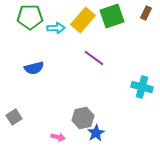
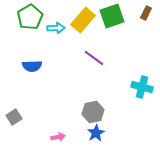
green pentagon: rotated 30 degrees counterclockwise
blue semicircle: moved 2 px left, 2 px up; rotated 12 degrees clockwise
gray hexagon: moved 10 px right, 6 px up
pink arrow: rotated 24 degrees counterclockwise
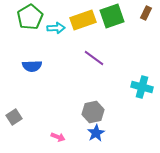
yellow rectangle: rotated 30 degrees clockwise
pink arrow: rotated 32 degrees clockwise
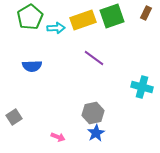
gray hexagon: moved 1 px down
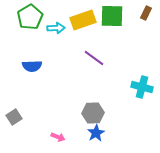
green square: rotated 20 degrees clockwise
gray hexagon: rotated 10 degrees clockwise
